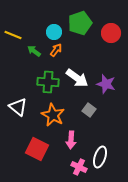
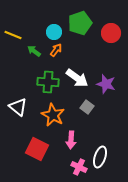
gray square: moved 2 px left, 3 px up
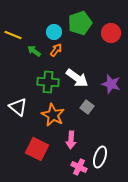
purple star: moved 5 px right
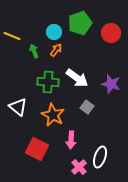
yellow line: moved 1 px left, 1 px down
green arrow: rotated 32 degrees clockwise
pink cross: rotated 21 degrees clockwise
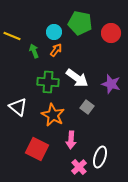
green pentagon: rotated 30 degrees clockwise
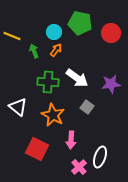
purple star: rotated 24 degrees counterclockwise
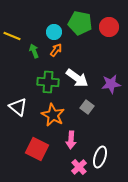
red circle: moved 2 px left, 6 px up
